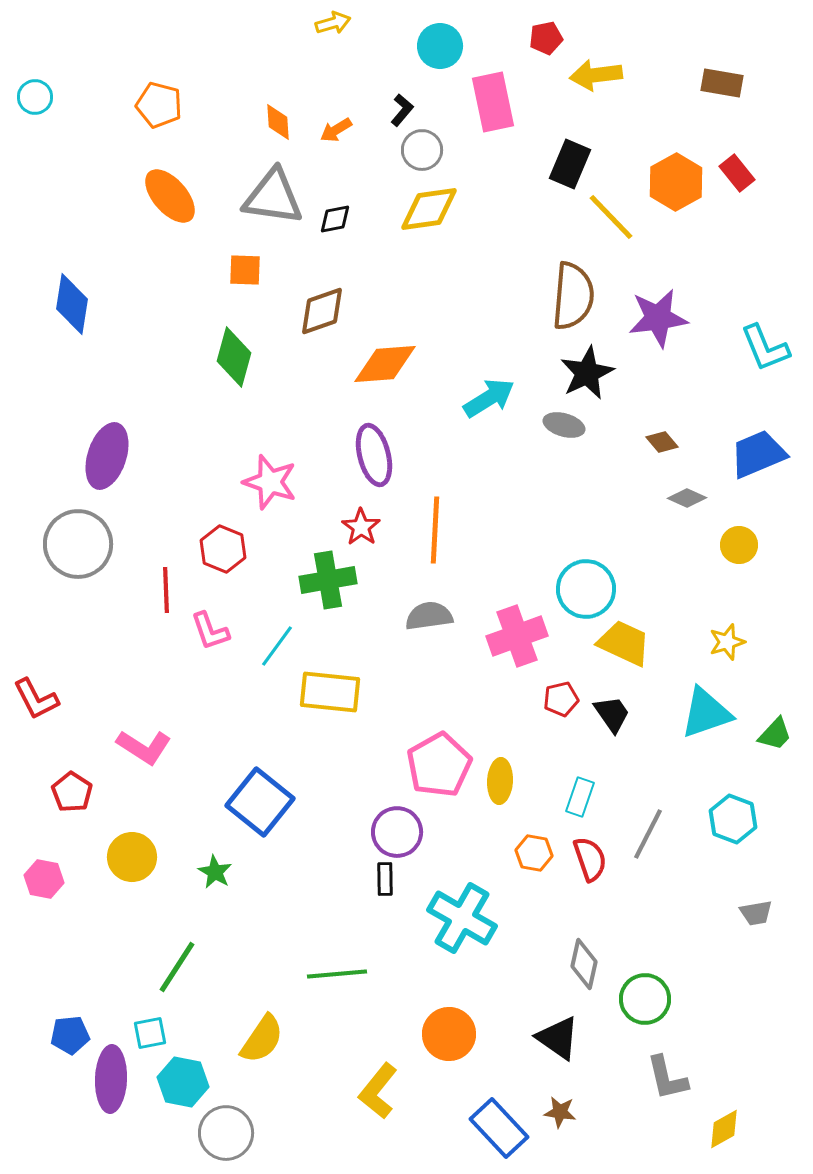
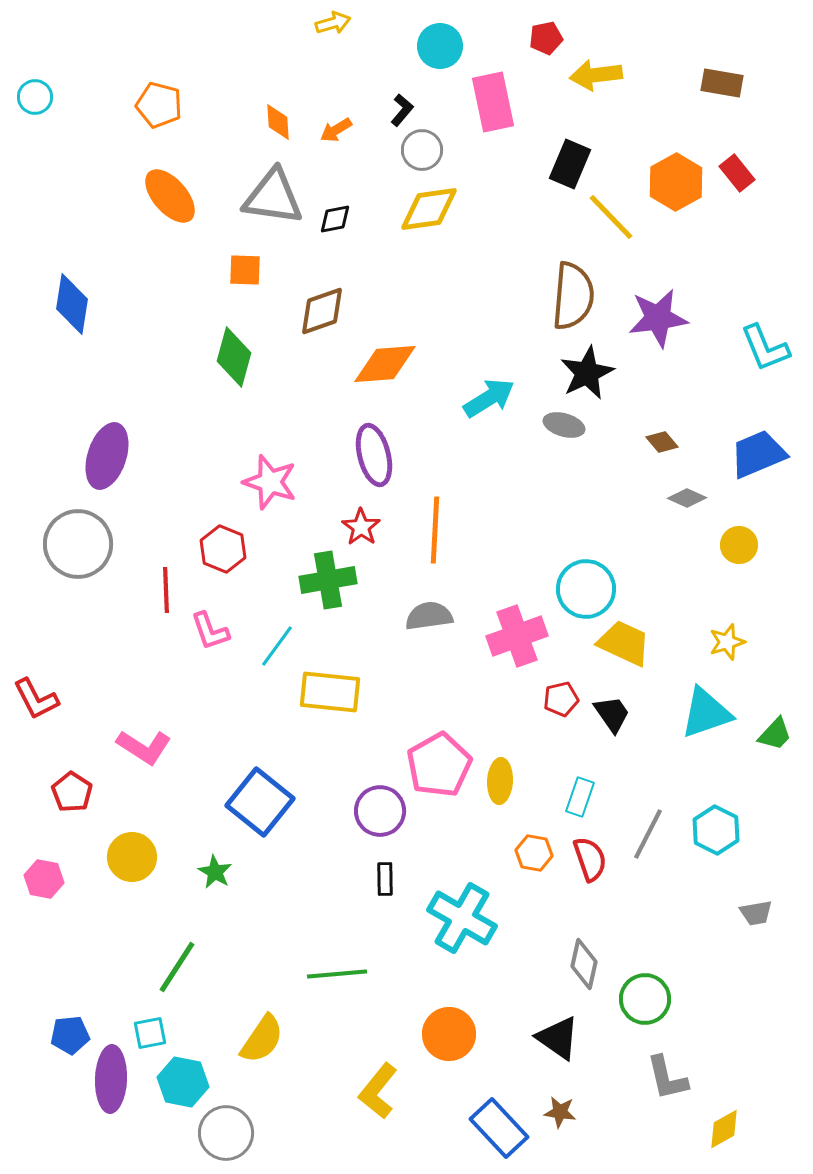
cyan hexagon at (733, 819): moved 17 px left, 11 px down; rotated 6 degrees clockwise
purple circle at (397, 832): moved 17 px left, 21 px up
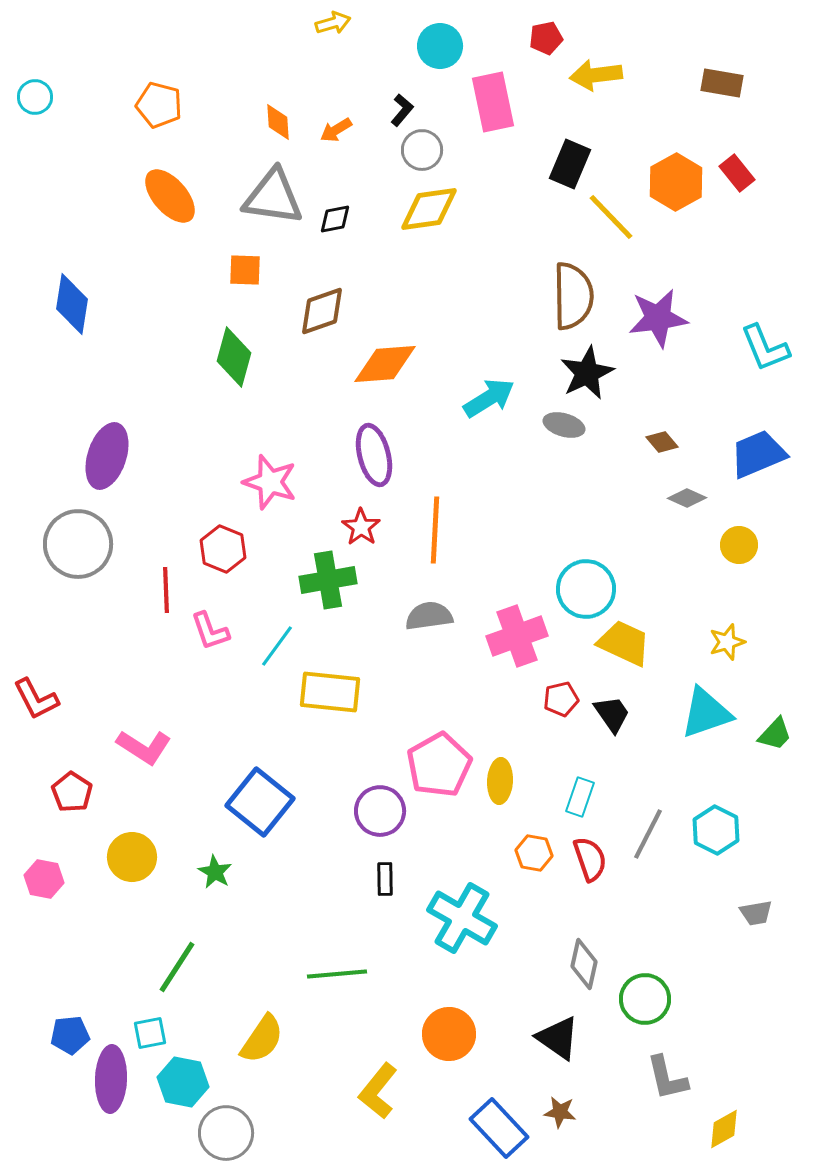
brown semicircle at (573, 296): rotated 6 degrees counterclockwise
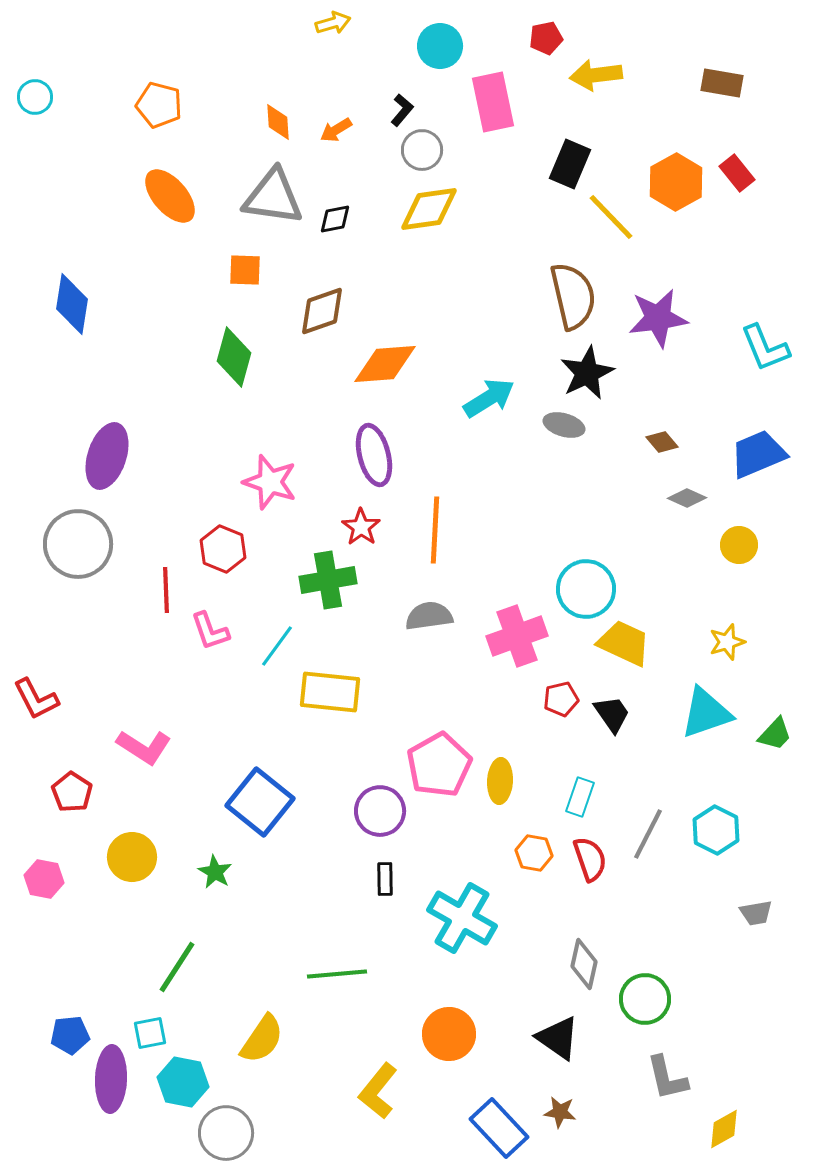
brown semicircle at (573, 296): rotated 12 degrees counterclockwise
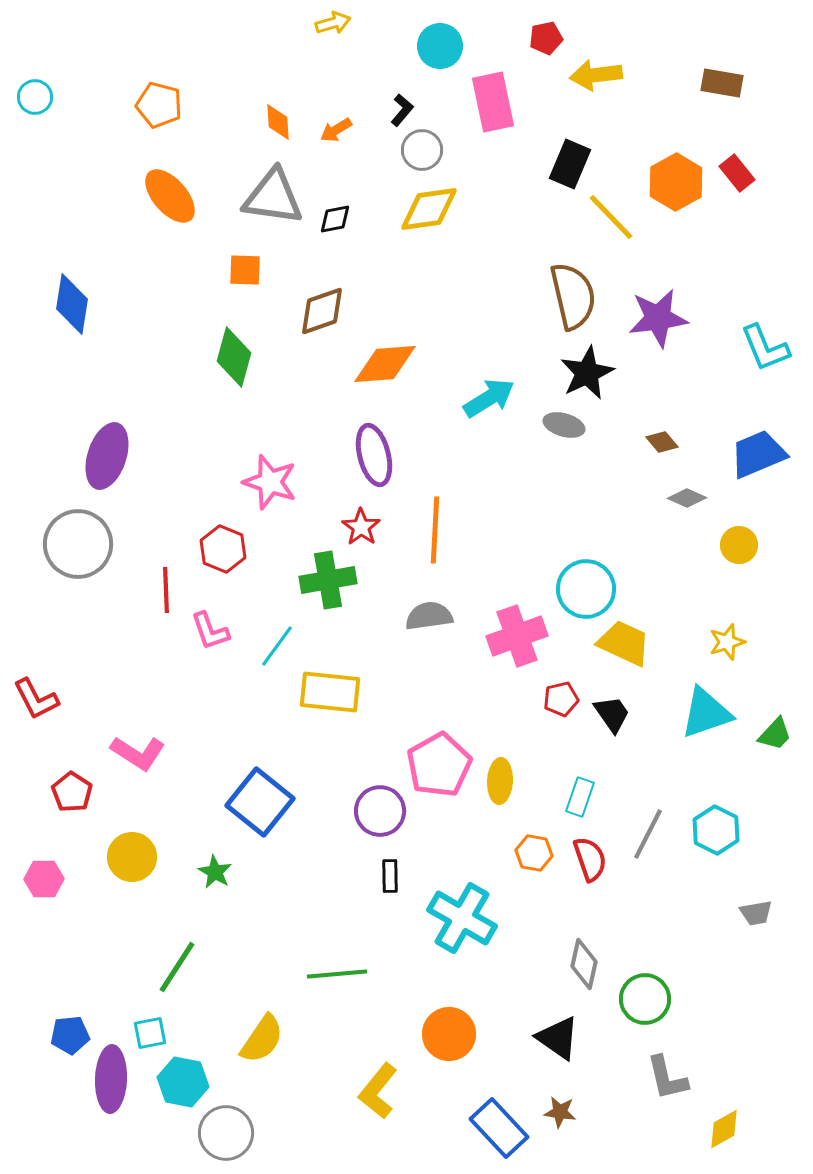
pink L-shape at (144, 747): moved 6 px left, 6 px down
pink hexagon at (44, 879): rotated 12 degrees counterclockwise
black rectangle at (385, 879): moved 5 px right, 3 px up
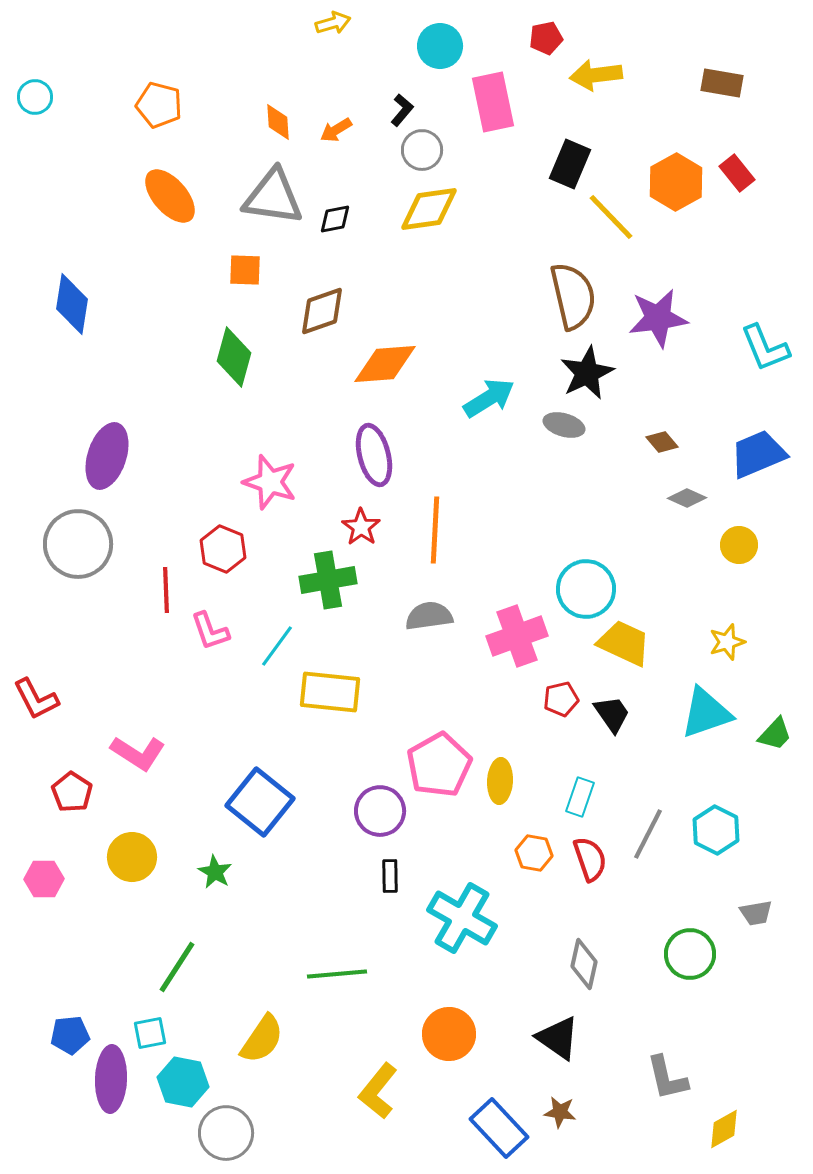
green circle at (645, 999): moved 45 px right, 45 px up
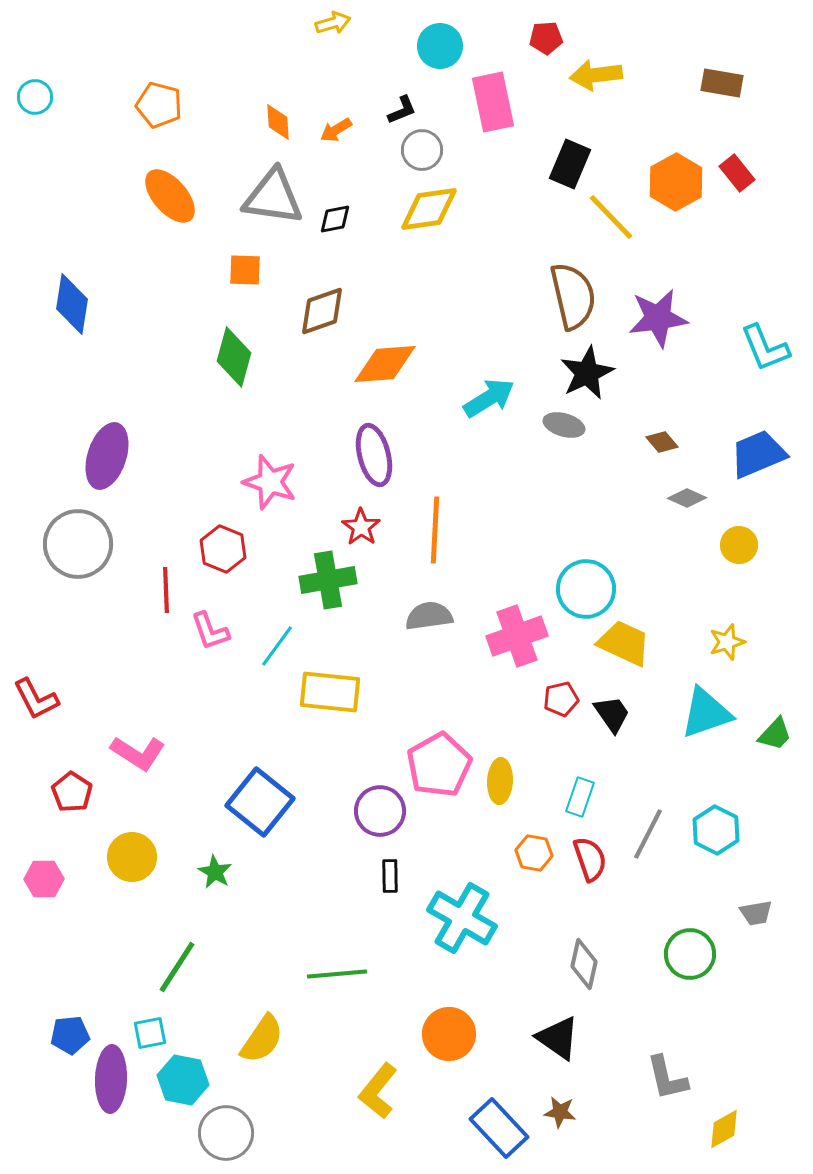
red pentagon at (546, 38): rotated 8 degrees clockwise
black L-shape at (402, 110): rotated 28 degrees clockwise
cyan hexagon at (183, 1082): moved 2 px up
